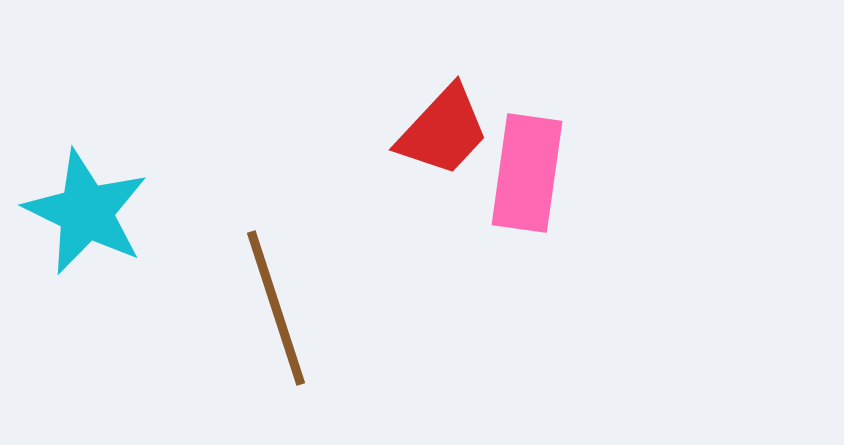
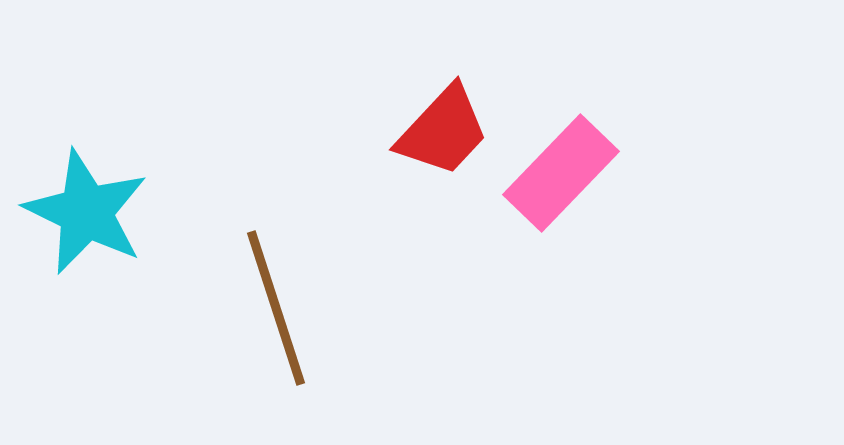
pink rectangle: moved 34 px right; rotated 36 degrees clockwise
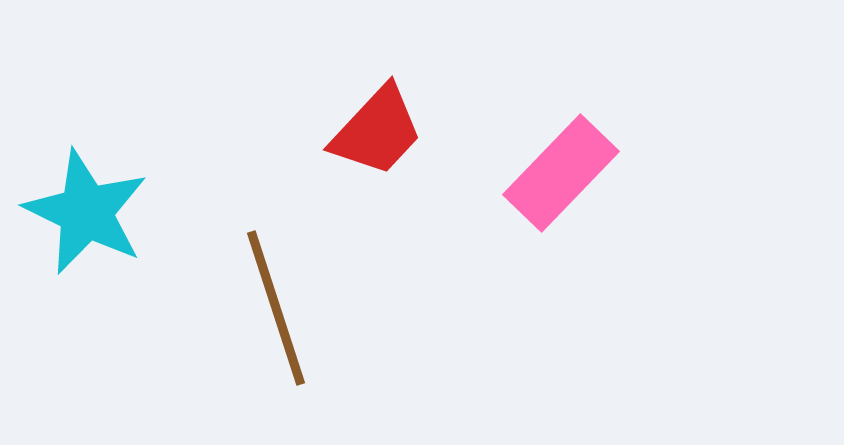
red trapezoid: moved 66 px left
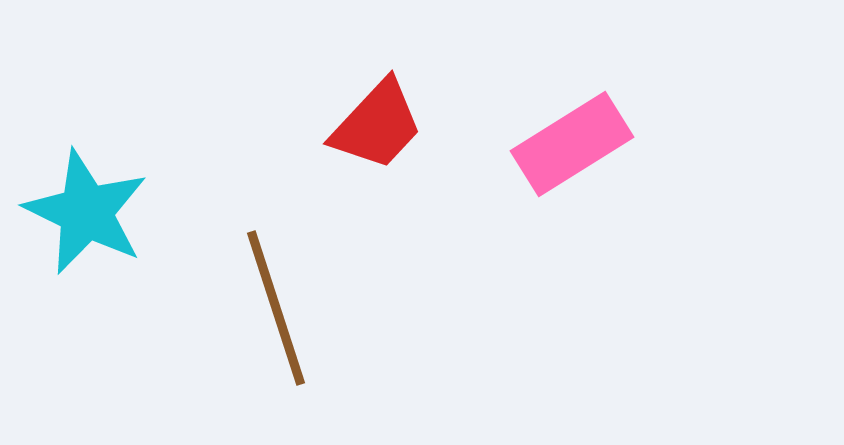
red trapezoid: moved 6 px up
pink rectangle: moved 11 px right, 29 px up; rotated 14 degrees clockwise
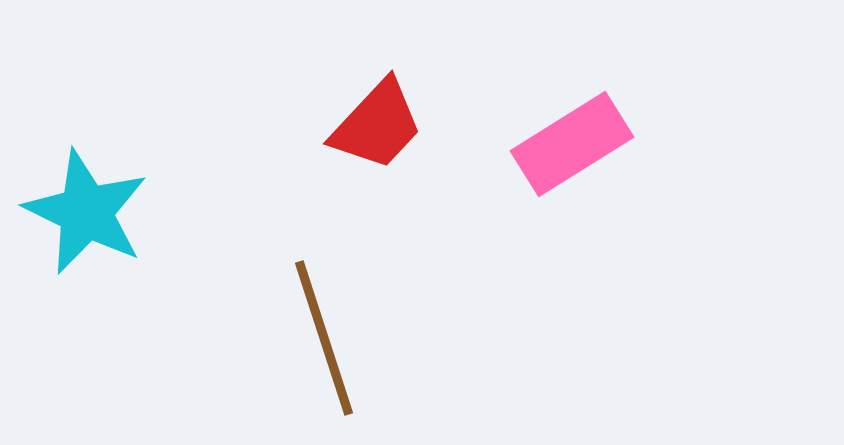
brown line: moved 48 px right, 30 px down
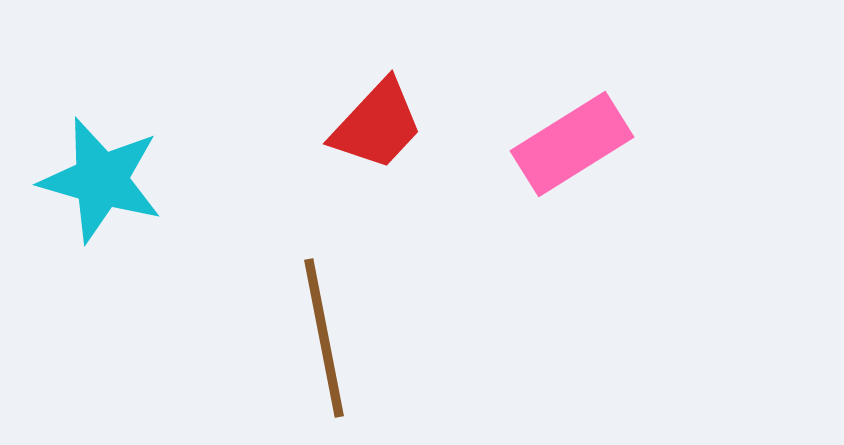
cyan star: moved 15 px right, 32 px up; rotated 10 degrees counterclockwise
brown line: rotated 7 degrees clockwise
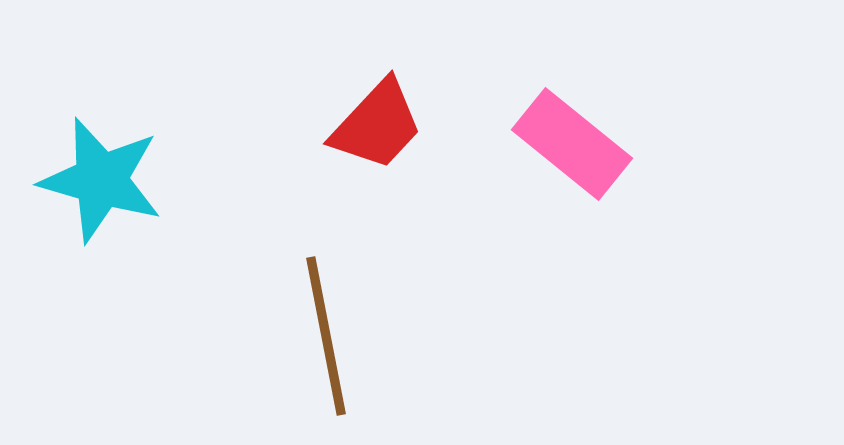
pink rectangle: rotated 71 degrees clockwise
brown line: moved 2 px right, 2 px up
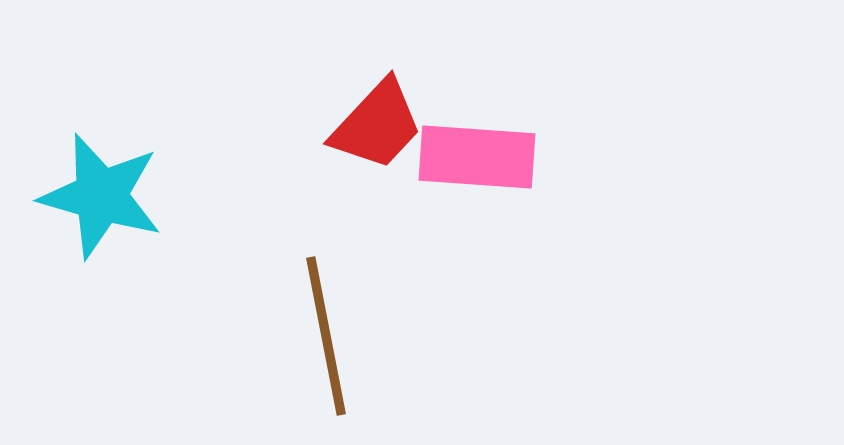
pink rectangle: moved 95 px left, 13 px down; rotated 35 degrees counterclockwise
cyan star: moved 16 px down
